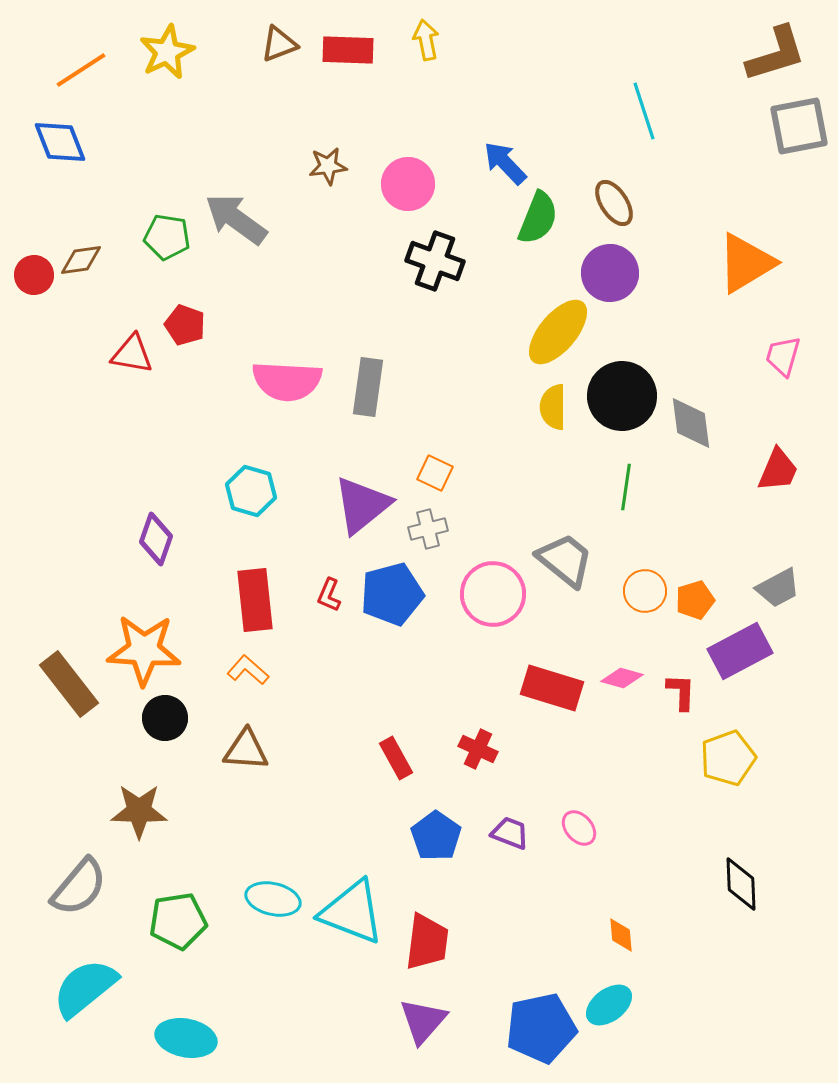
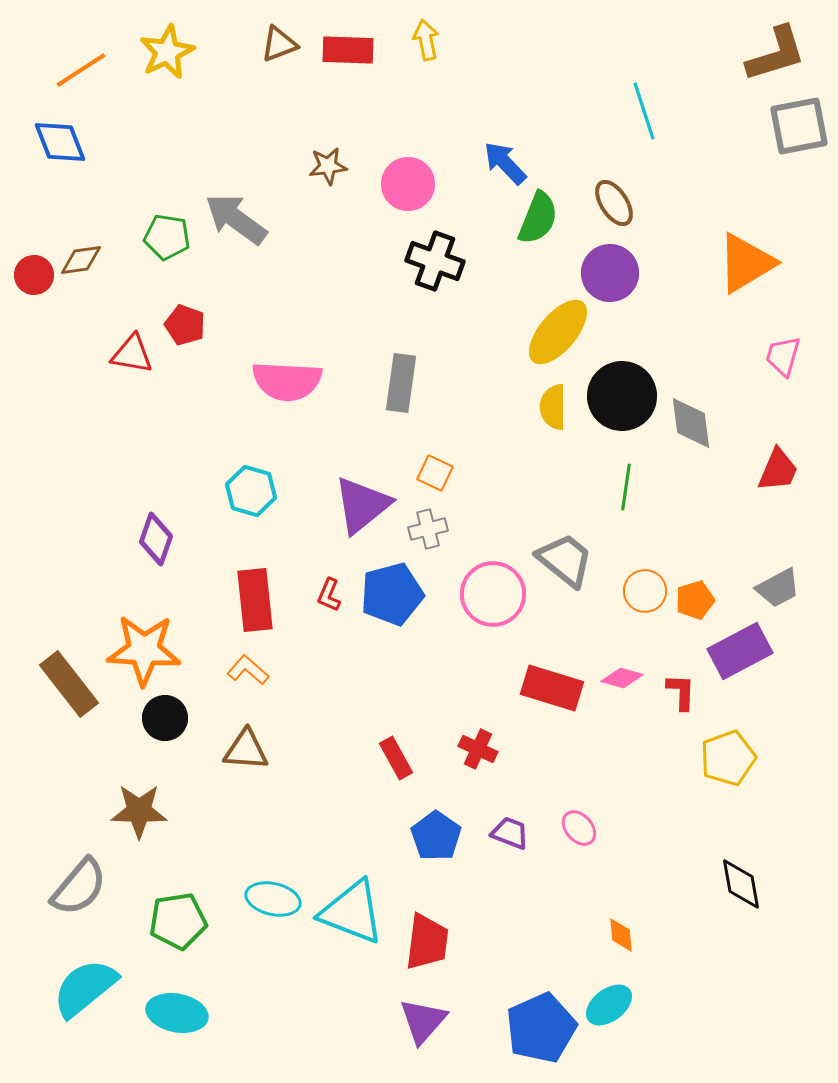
gray rectangle at (368, 387): moved 33 px right, 4 px up
black diamond at (741, 884): rotated 8 degrees counterclockwise
blue pentagon at (541, 1028): rotated 12 degrees counterclockwise
cyan ellipse at (186, 1038): moved 9 px left, 25 px up
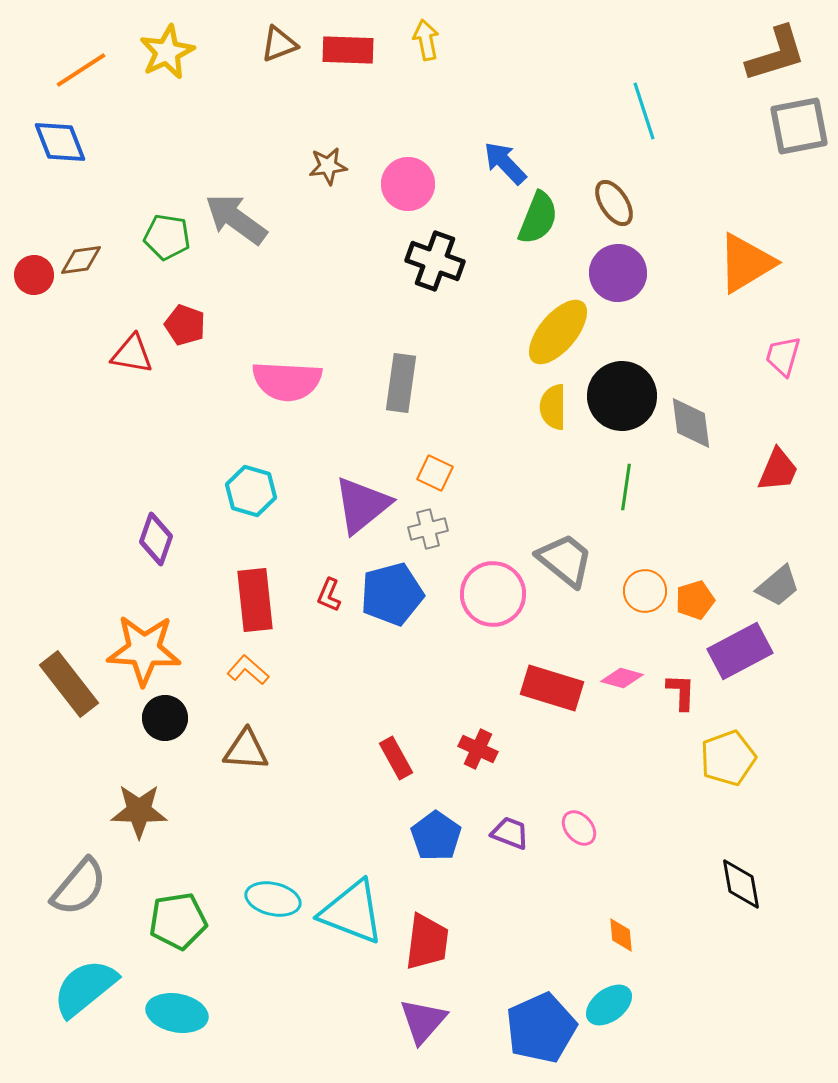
purple circle at (610, 273): moved 8 px right
gray trapezoid at (778, 588): moved 2 px up; rotated 12 degrees counterclockwise
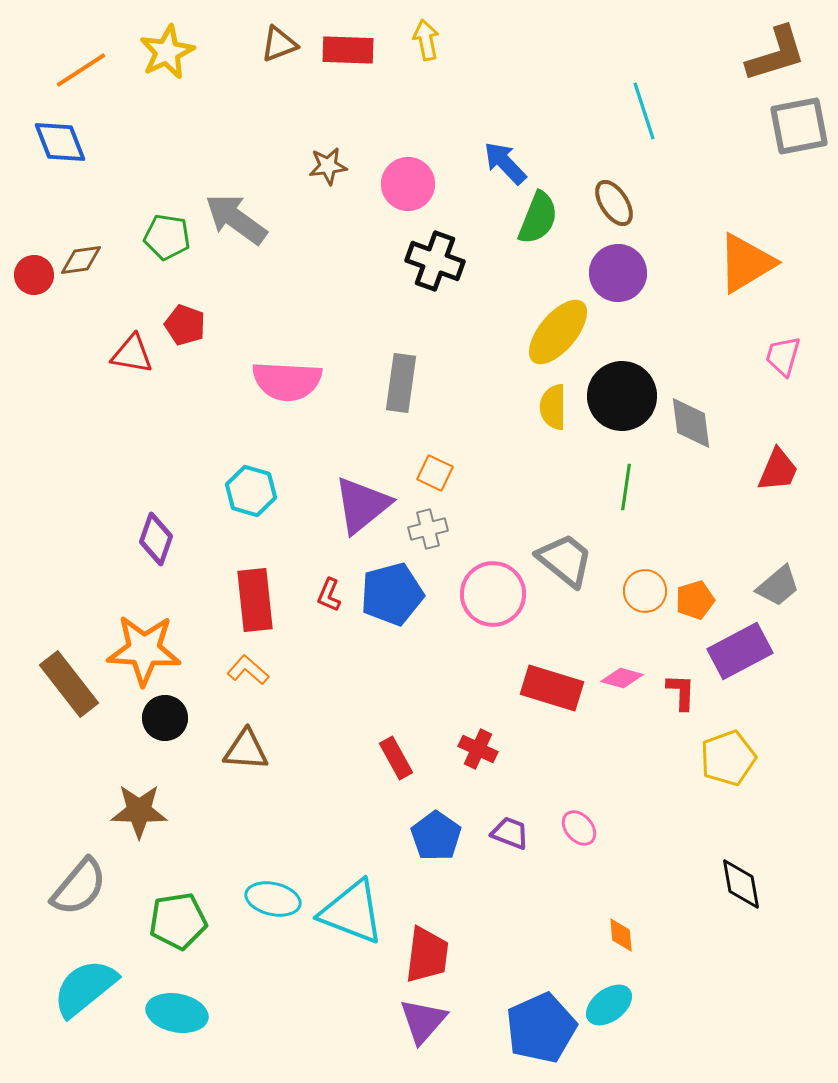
red trapezoid at (427, 942): moved 13 px down
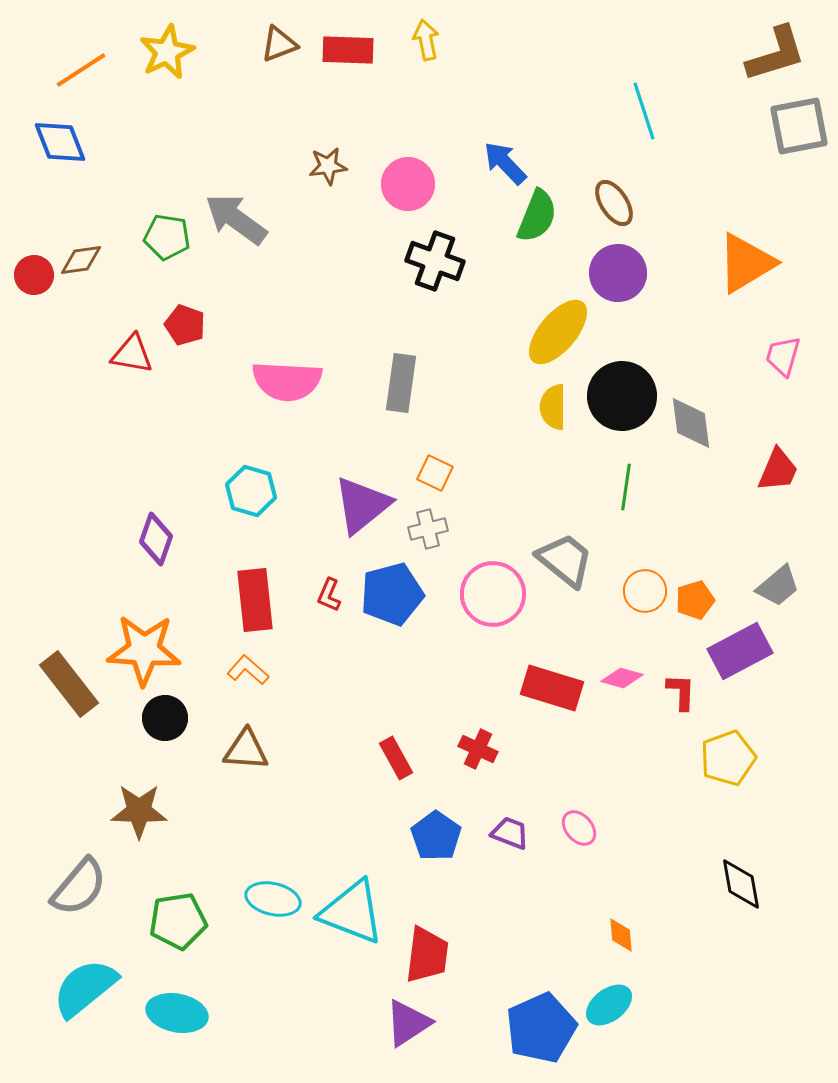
green semicircle at (538, 218): moved 1 px left, 2 px up
purple triangle at (423, 1021): moved 15 px left, 2 px down; rotated 16 degrees clockwise
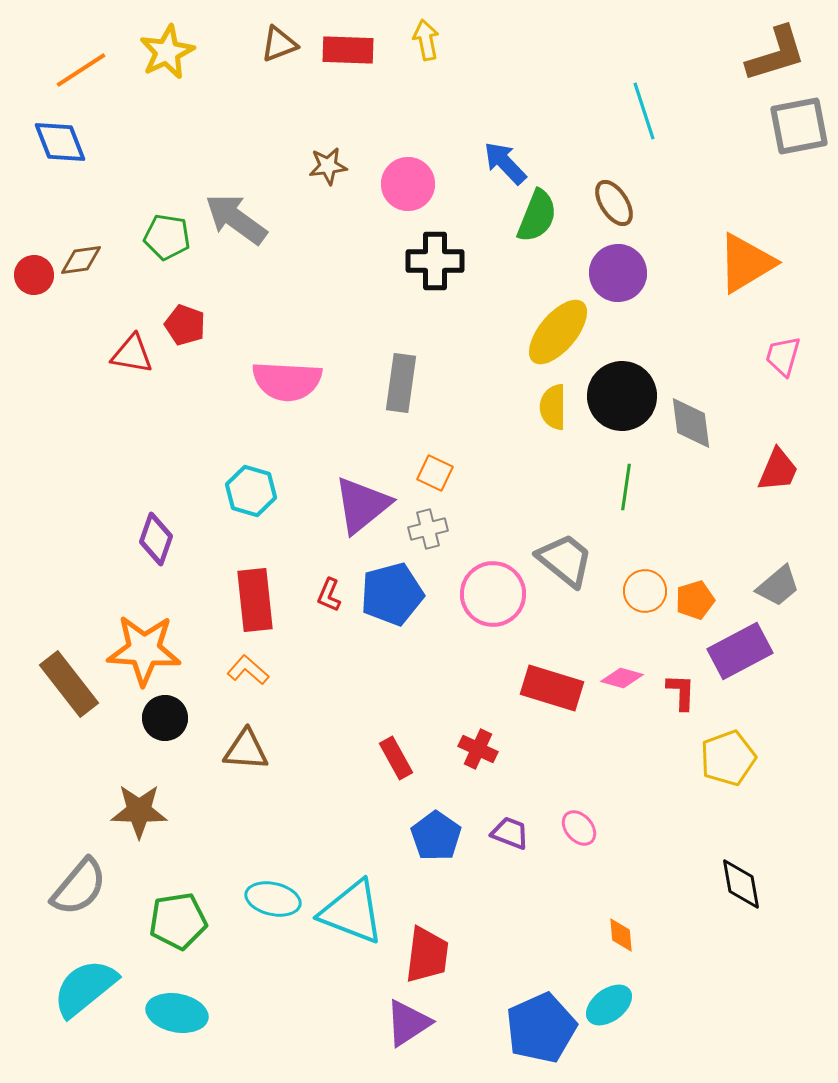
black cross at (435, 261): rotated 20 degrees counterclockwise
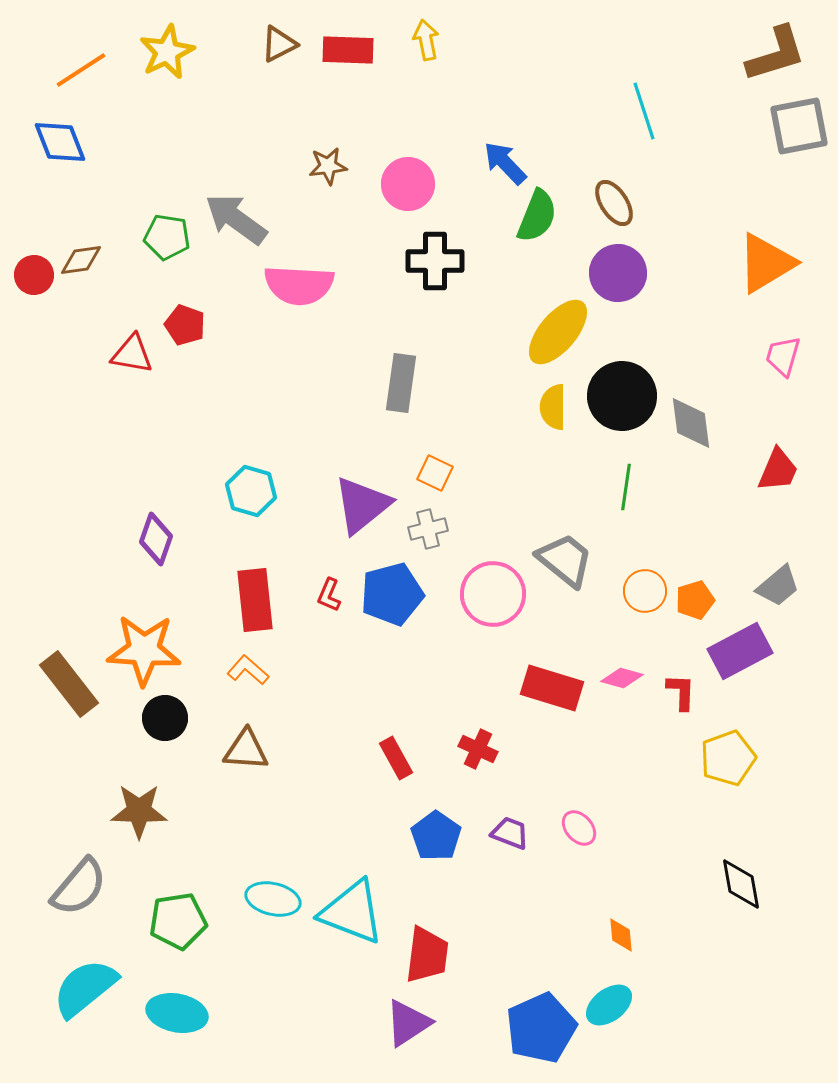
brown triangle at (279, 44): rotated 6 degrees counterclockwise
orange triangle at (746, 263): moved 20 px right
pink semicircle at (287, 381): moved 12 px right, 96 px up
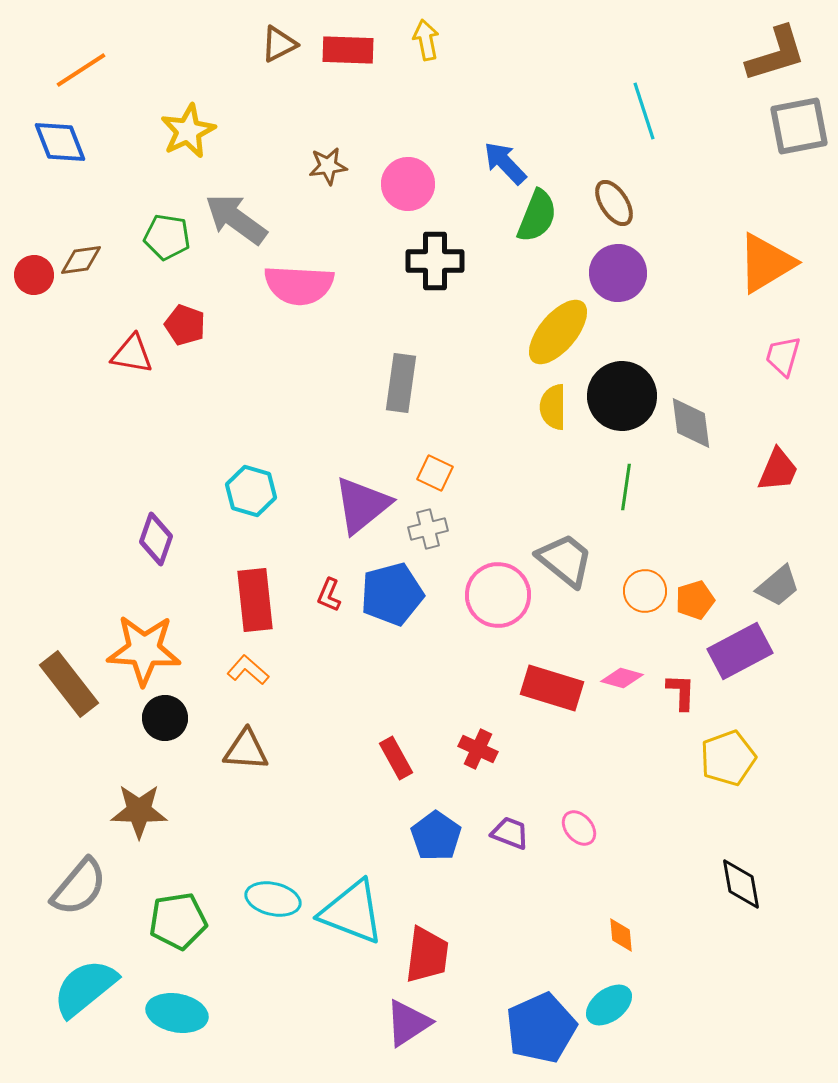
yellow star at (167, 52): moved 21 px right, 79 px down
pink circle at (493, 594): moved 5 px right, 1 px down
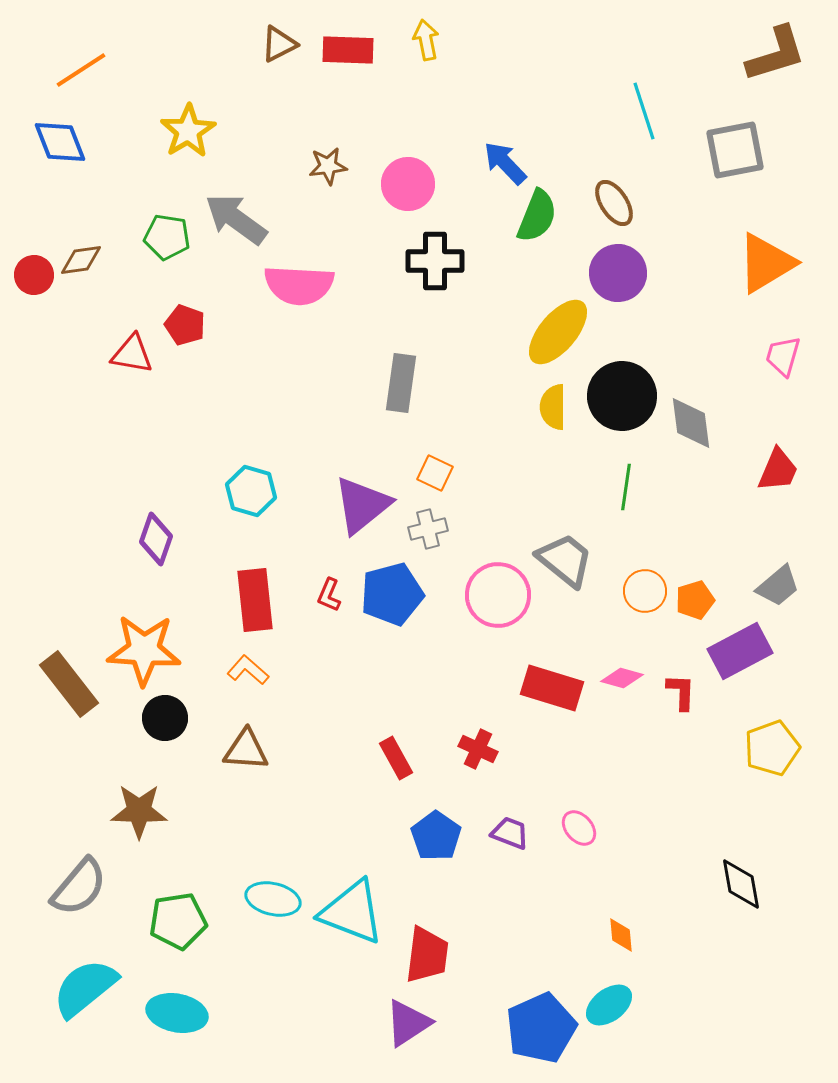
gray square at (799, 126): moved 64 px left, 24 px down
yellow star at (188, 131): rotated 6 degrees counterclockwise
yellow pentagon at (728, 758): moved 44 px right, 10 px up
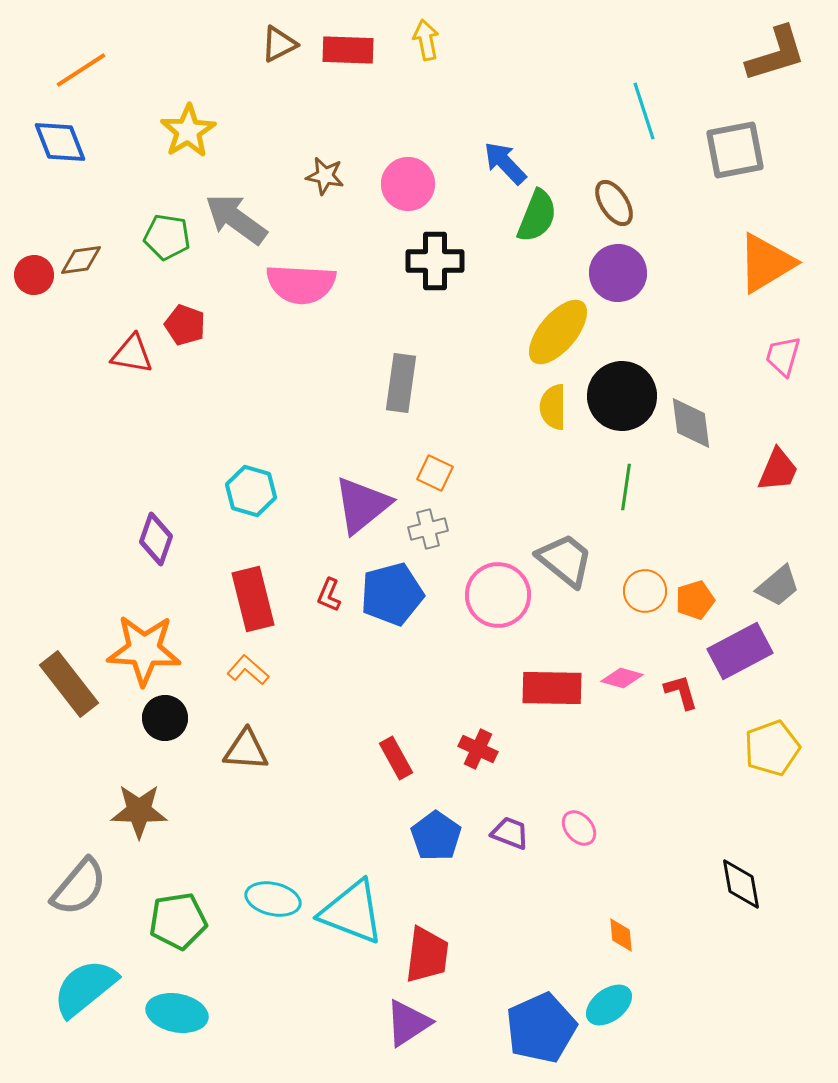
brown star at (328, 166): moved 3 px left, 10 px down; rotated 18 degrees clockwise
pink semicircle at (299, 285): moved 2 px right, 1 px up
red rectangle at (255, 600): moved 2 px left, 1 px up; rotated 8 degrees counterclockwise
red rectangle at (552, 688): rotated 16 degrees counterclockwise
red L-shape at (681, 692): rotated 18 degrees counterclockwise
